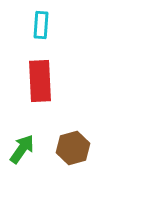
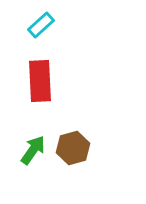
cyan rectangle: rotated 44 degrees clockwise
green arrow: moved 11 px right, 1 px down
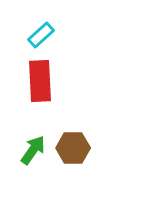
cyan rectangle: moved 10 px down
brown hexagon: rotated 16 degrees clockwise
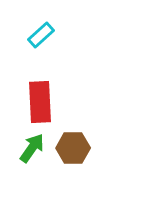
red rectangle: moved 21 px down
green arrow: moved 1 px left, 2 px up
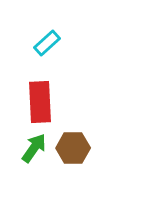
cyan rectangle: moved 6 px right, 8 px down
green arrow: moved 2 px right
